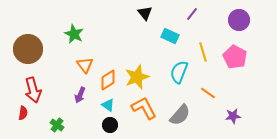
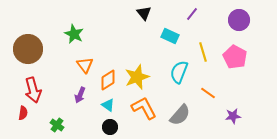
black triangle: moved 1 px left
black circle: moved 2 px down
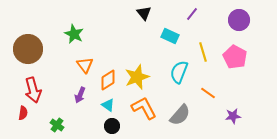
black circle: moved 2 px right, 1 px up
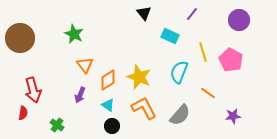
brown circle: moved 8 px left, 11 px up
pink pentagon: moved 4 px left, 3 px down
yellow star: moved 2 px right; rotated 30 degrees counterclockwise
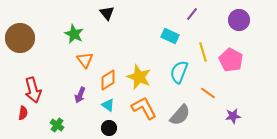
black triangle: moved 37 px left
orange triangle: moved 5 px up
black circle: moved 3 px left, 2 px down
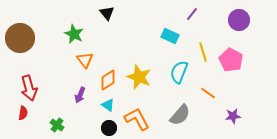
red arrow: moved 4 px left, 2 px up
orange L-shape: moved 7 px left, 11 px down
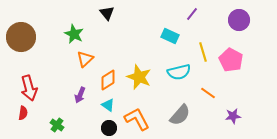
brown circle: moved 1 px right, 1 px up
orange triangle: moved 1 px up; rotated 24 degrees clockwise
cyan semicircle: rotated 125 degrees counterclockwise
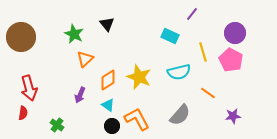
black triangle: moved 11 px down
purple circle: moved 4 px left, 13 px down
black circle: moved 3 px right, 2 px up
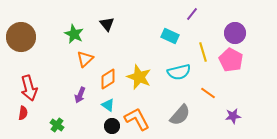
orange diamond: moved 1 px up
